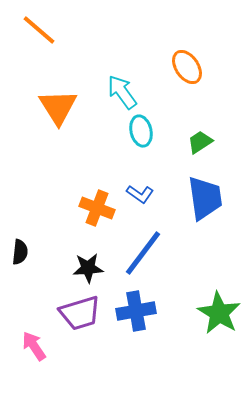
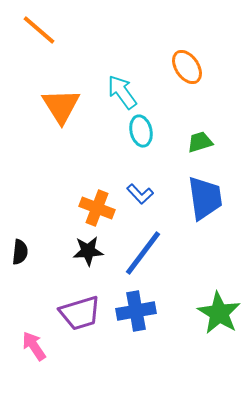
orange triangle: moved 3 px right, 1 px up
green trapezoid: rotated 16 degrees clockwise
blue L-shape: rotated 12 degrees clockwise
black star: moved 17 px up
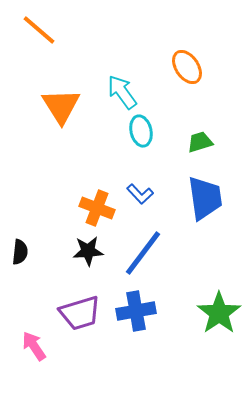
green star: rotated 6 degrees clockwise
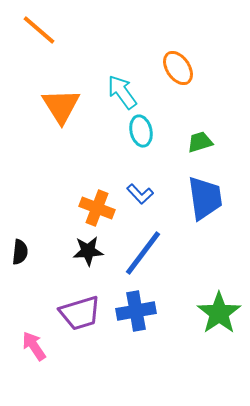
orange ellipse: moved 9 px left, 1 px down
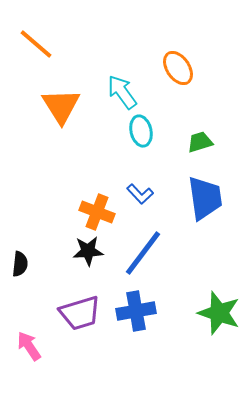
orange line: moved 3 px left, 14 px down
orange cross: moved 4 px down
black semicircle: moved 12 px down
green star: rotated 18 degrees counterclockwise
pink arrow: moved 5 px left
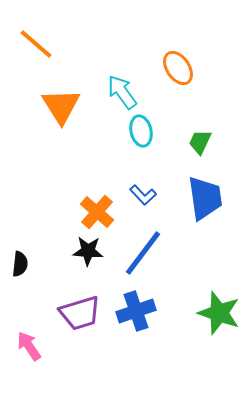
green trapezoid: rotated 48 degrees counterclockwise
blue L-shape: moved 3 px right, 1 px down
orange cross: rotated 20 degrees clockwise
black star: rotated 8 degrees clockwise
blue cross: rotated 9 degrees counterclockwise
